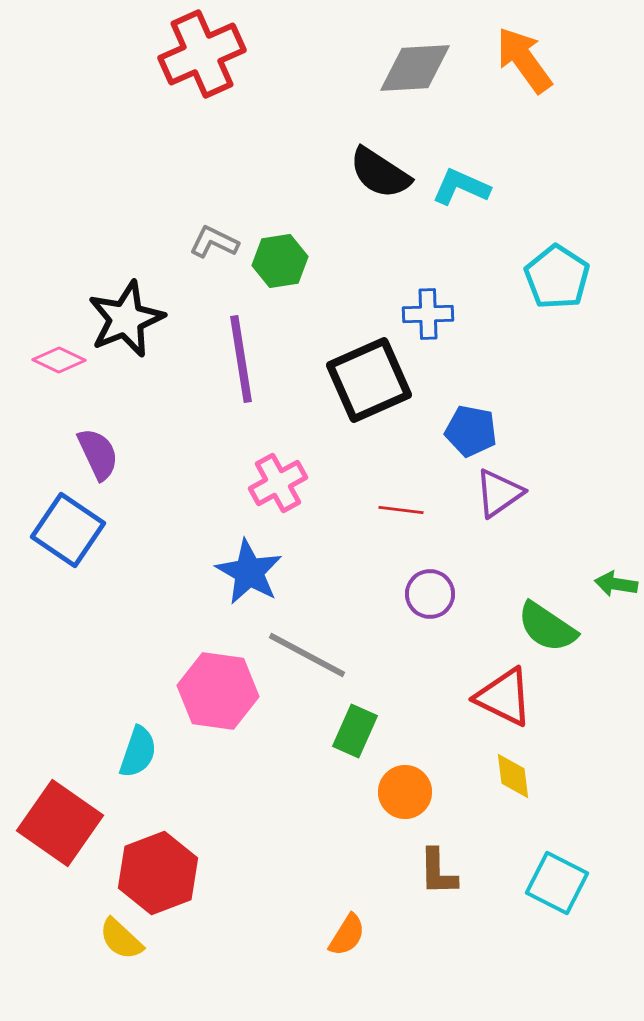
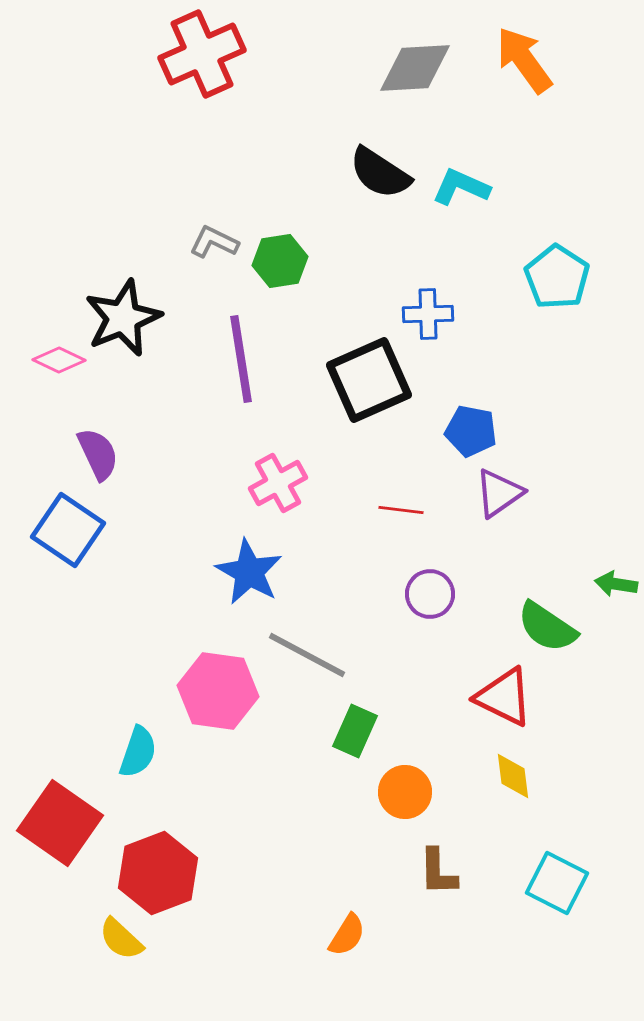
black star: moved 3 px left, 1 px up
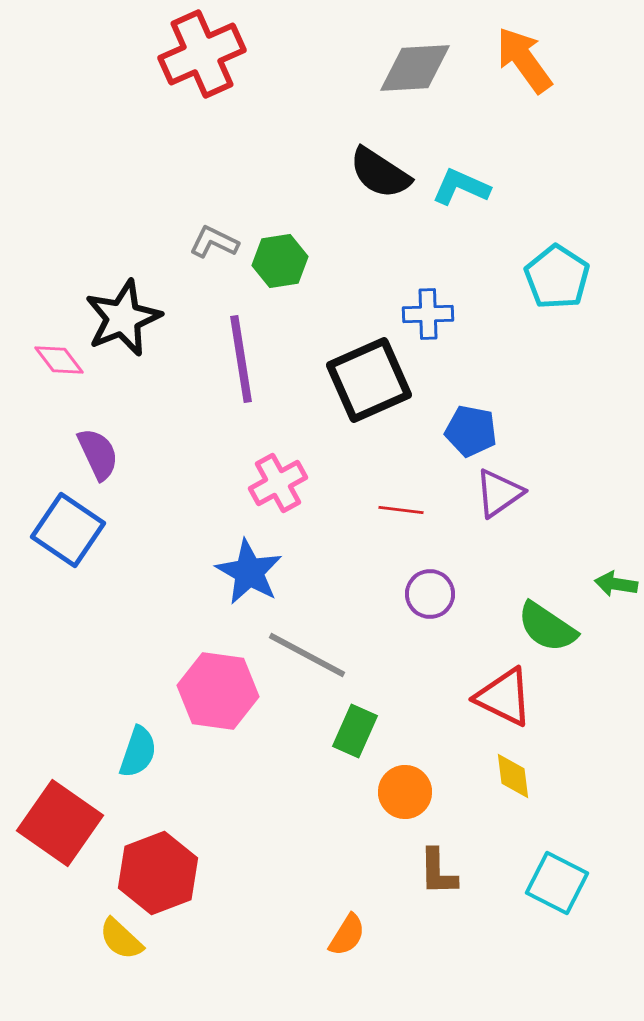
pink diamond: rotated 27 degrees clockwise
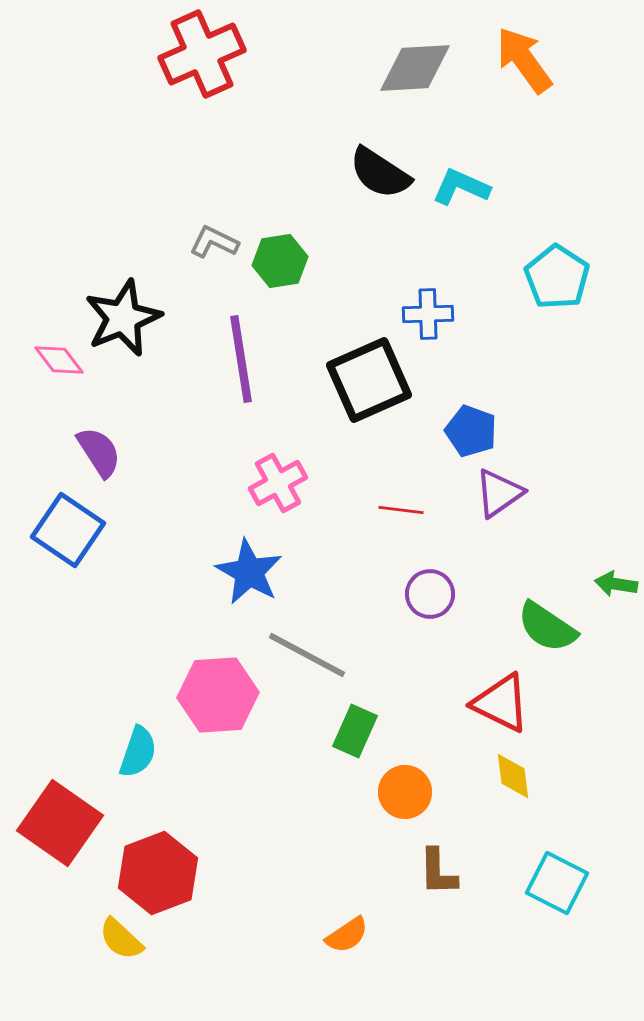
blue pentagon: rotated 9 degrees clockwise
purple semicircle: moved 1 px right, 2 px up; rotated 8 degrees counterclockwise
pink hexagon: moved 4 px down; rotated 12 degrees counterclockwise
red triangle: moved 3 px left, 6 px down
orange semicircle: rotated 24 degrees clockwise
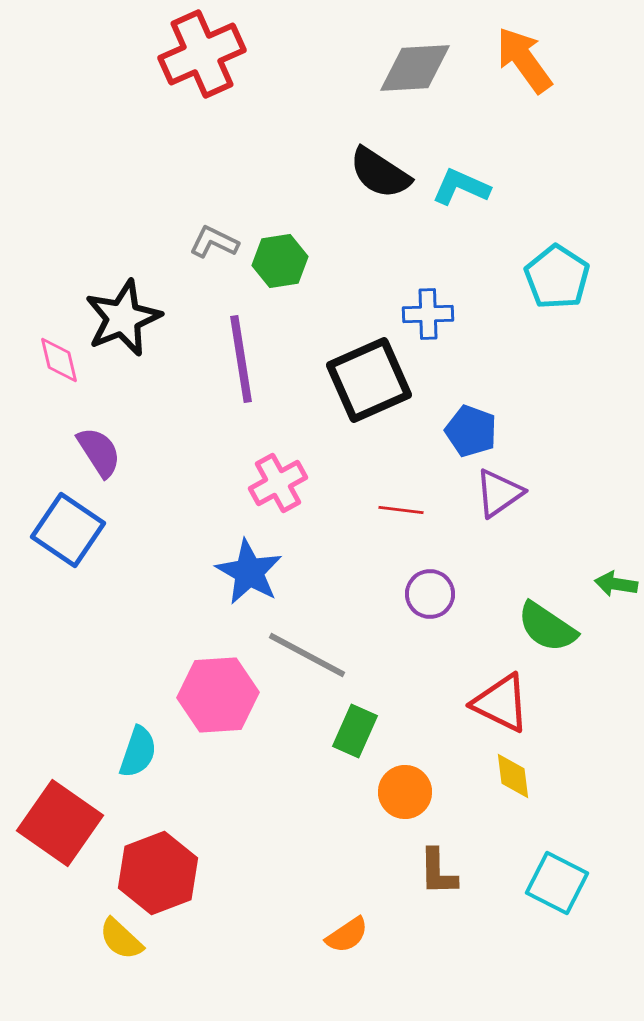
pink diamond: rotated 24 degrees clockwise
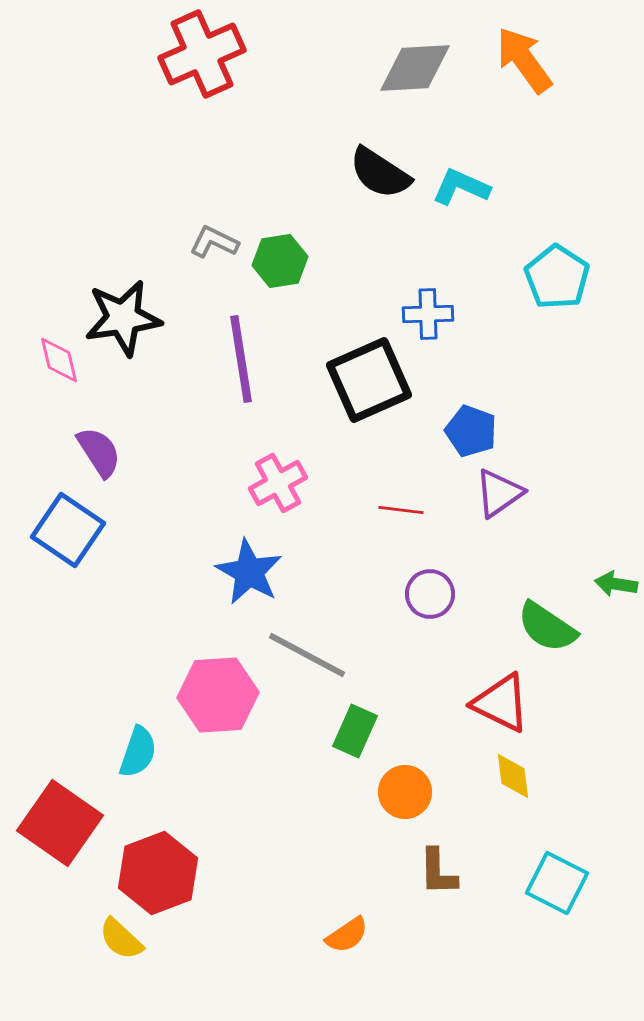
black star: rotated 14 degrees clockwise
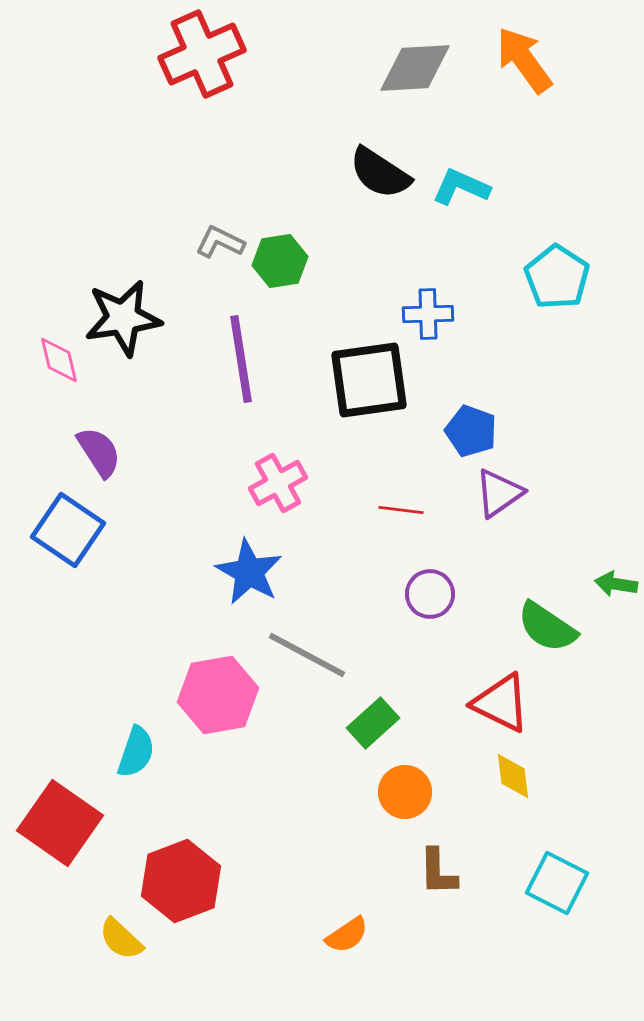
gray L-shape: moved 6 px right
black square: rotated 16 degrees clockwise
pink hexagon: rotated 6 degrees counterclockwise
green rectangle: moved 18 px right, 8 px up; rotated 24 degrees clockwise
cyan semicircle: moved 2 px left
red hexagon: moved 23 px right, 8 px down
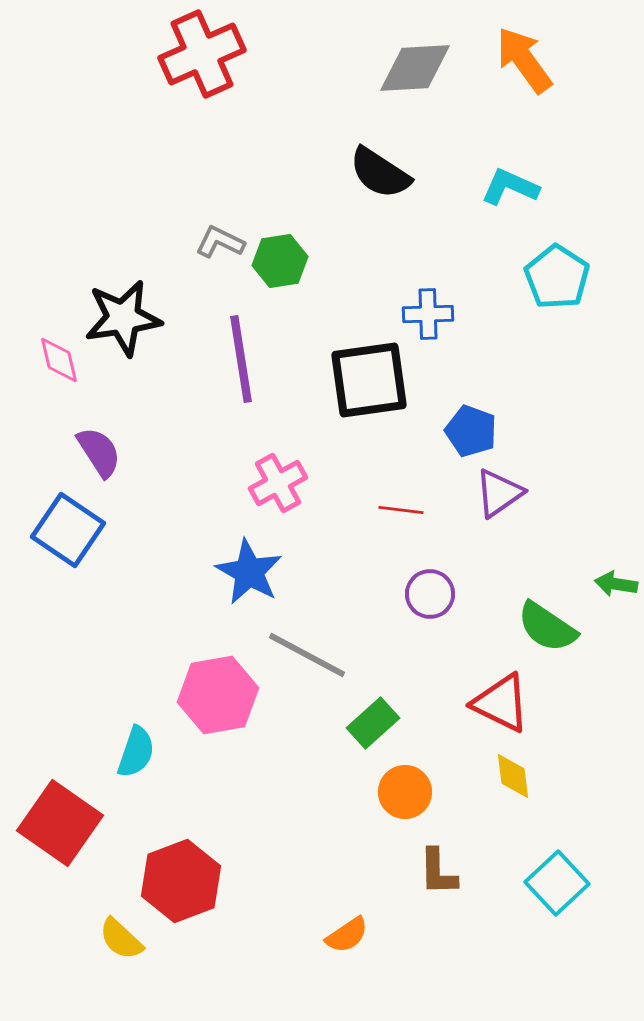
cyan L-shape: moved 49 px right
cyan square: rotated 20 degrees clockwise
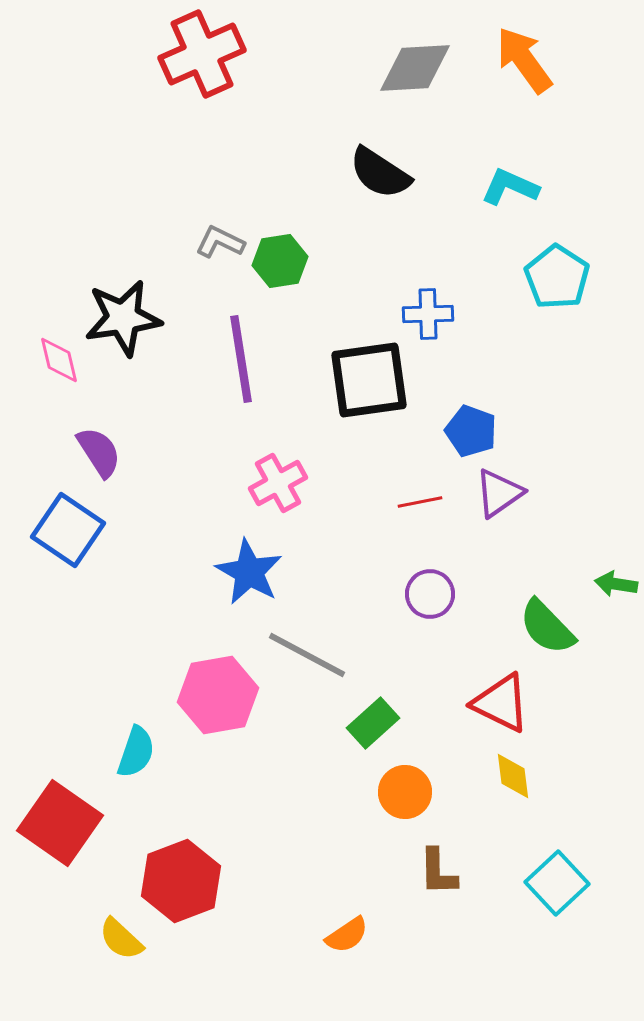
red line: moved 19 px right, 8 px up; rotated 18 degrees counterclockwise
green semicircle: rotated 12 degrees clockwise
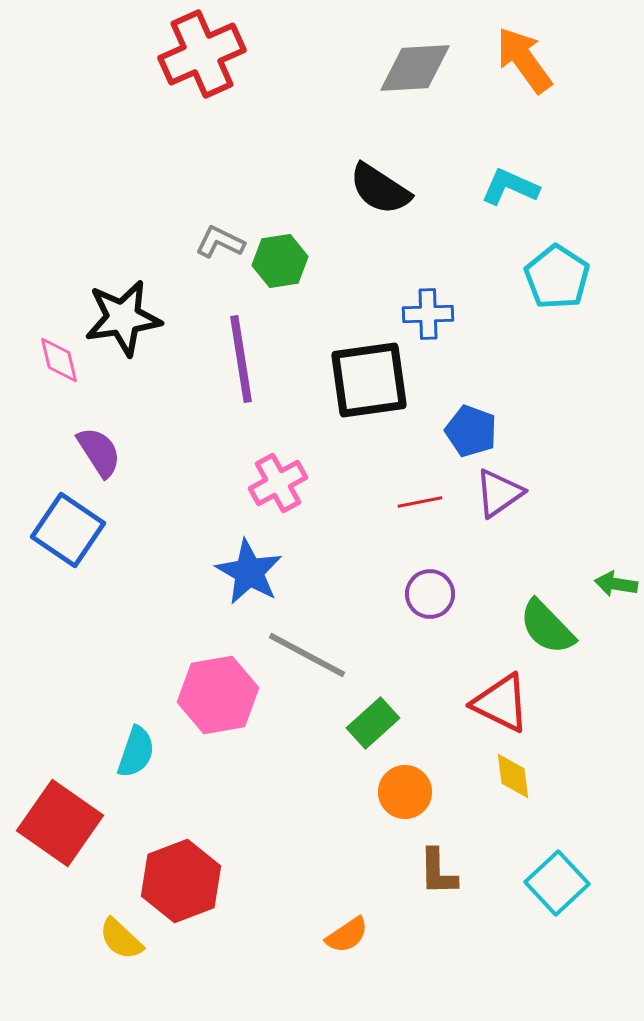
black semicircle: moved 16 px down
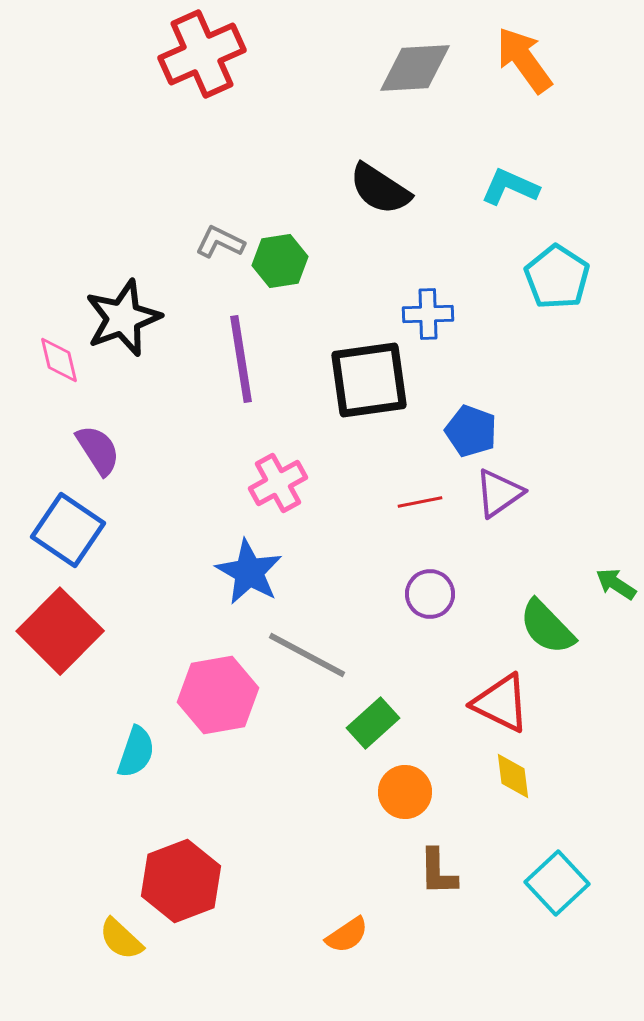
black star: rotated 12 degrees counterclockwise
purple semicircle: moved 1 px left, 2 px up
green arrow: rotated 24 degrees clockwise
red square: moved 192 px up; rotated 10 degrees clockwise
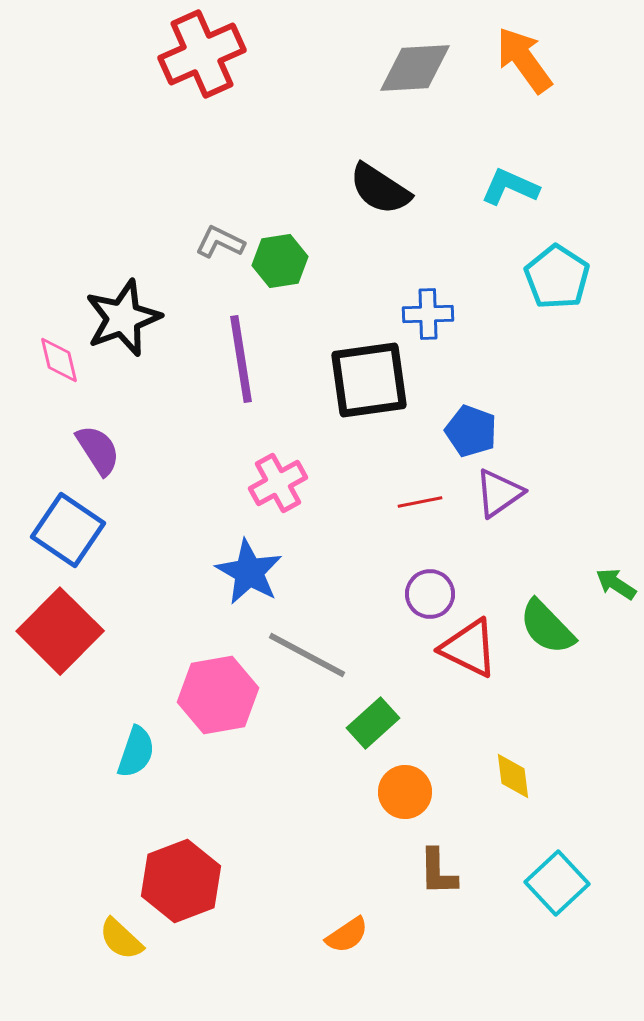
red triangle: moved 32 px left, 55 px up
